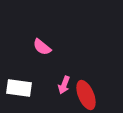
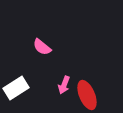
white rectangle: moved 3 px left; rotated 40 degrees counterclockwise
red ellipse: moved 1 px right
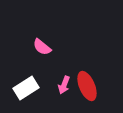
white rectangle: moved 10 px right
red ellipse: moved 9 px up
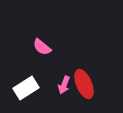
red ellipse: moved 3 px left, 2 px up
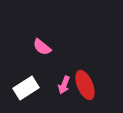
red ellipse: moved 1 px right, 1 px down
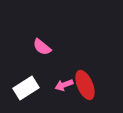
pink arrow: rotated 48 degrees clockwise
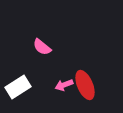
white rectangle: moved 8 px left, 1 px up
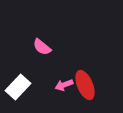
white rectangle: rotated 15 degrees counterclockwise
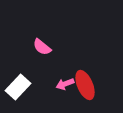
pink arrow: moved 1 px right, 1 px up
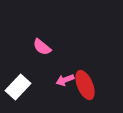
pink arrow: moved 4 px up
